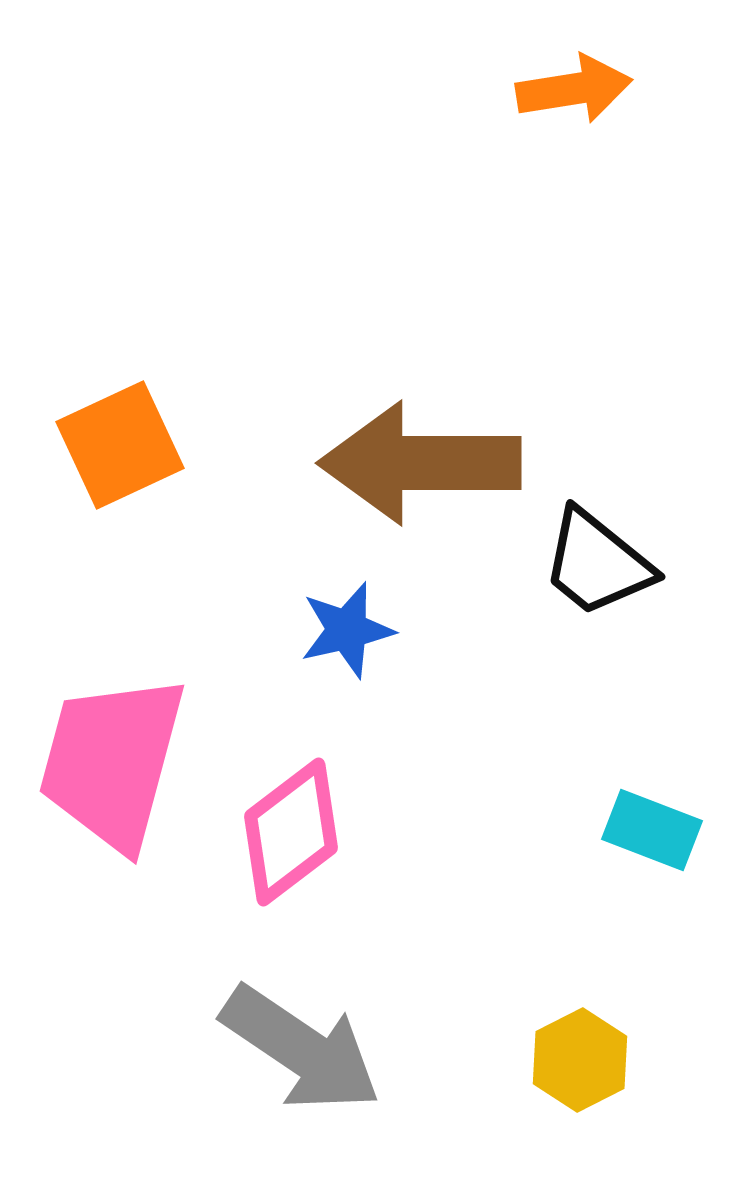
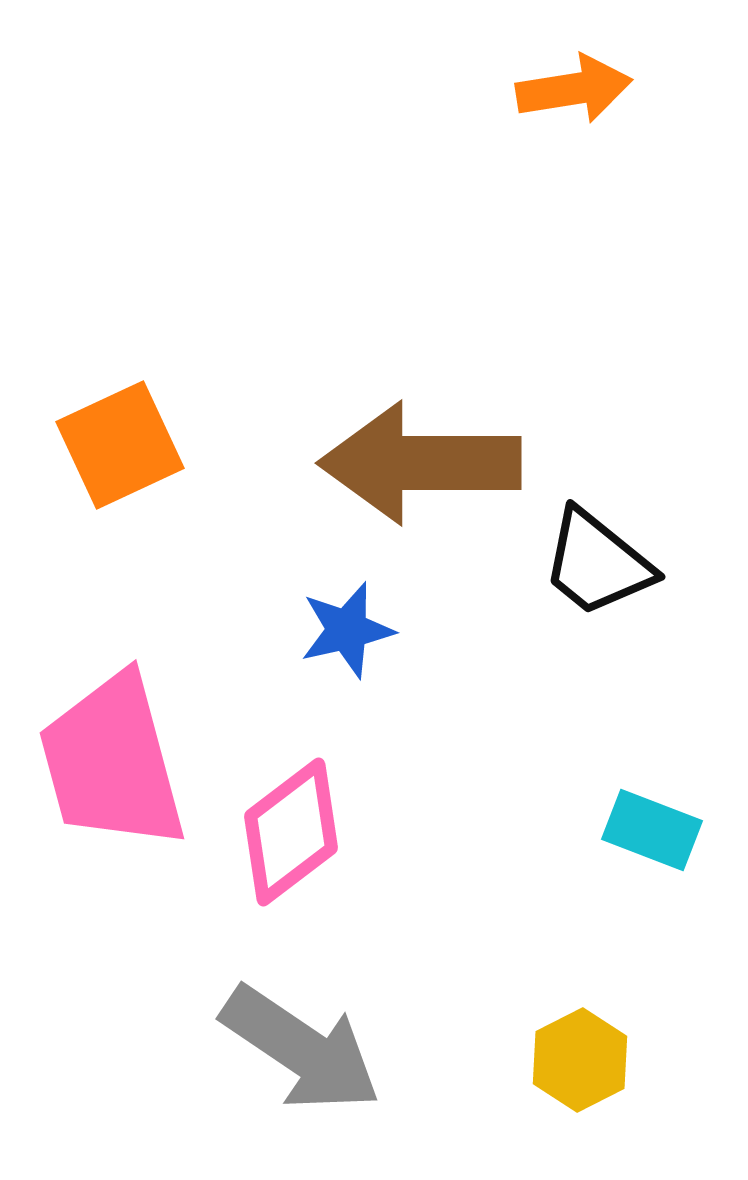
pink trapezoid: rotated 30 degrees counterclockwise
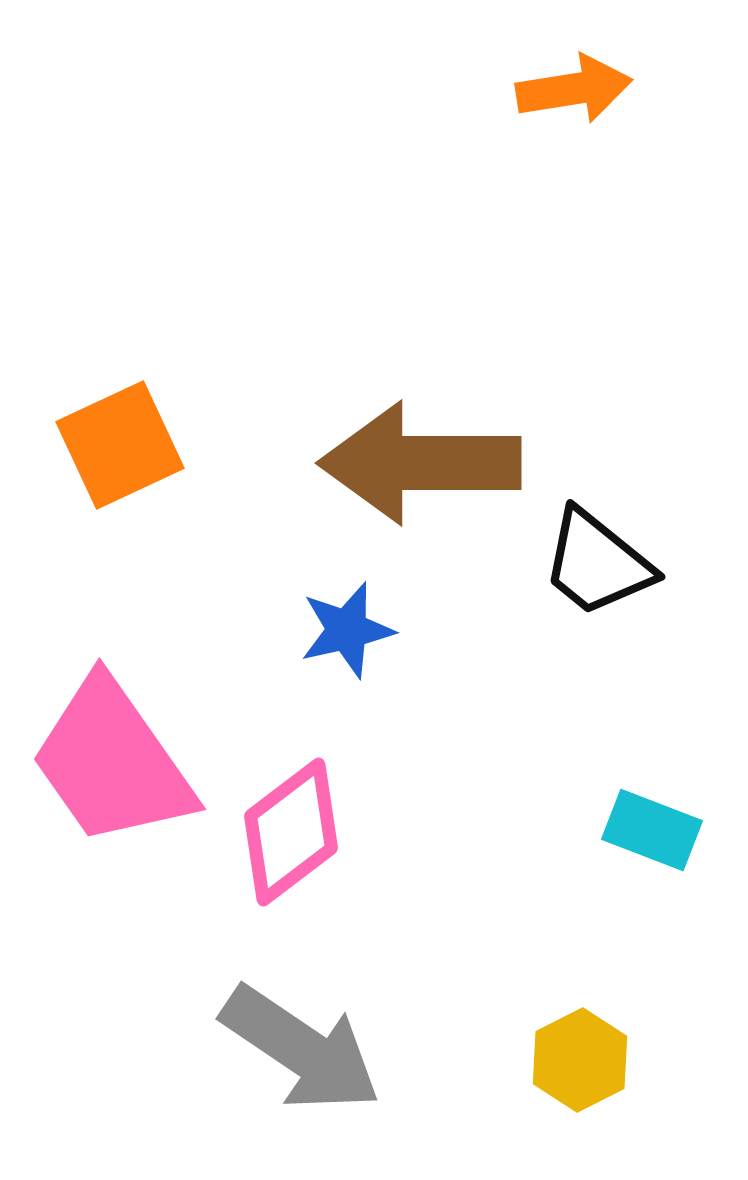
pink trapezoid: rotated 20 degrees counterclockwise
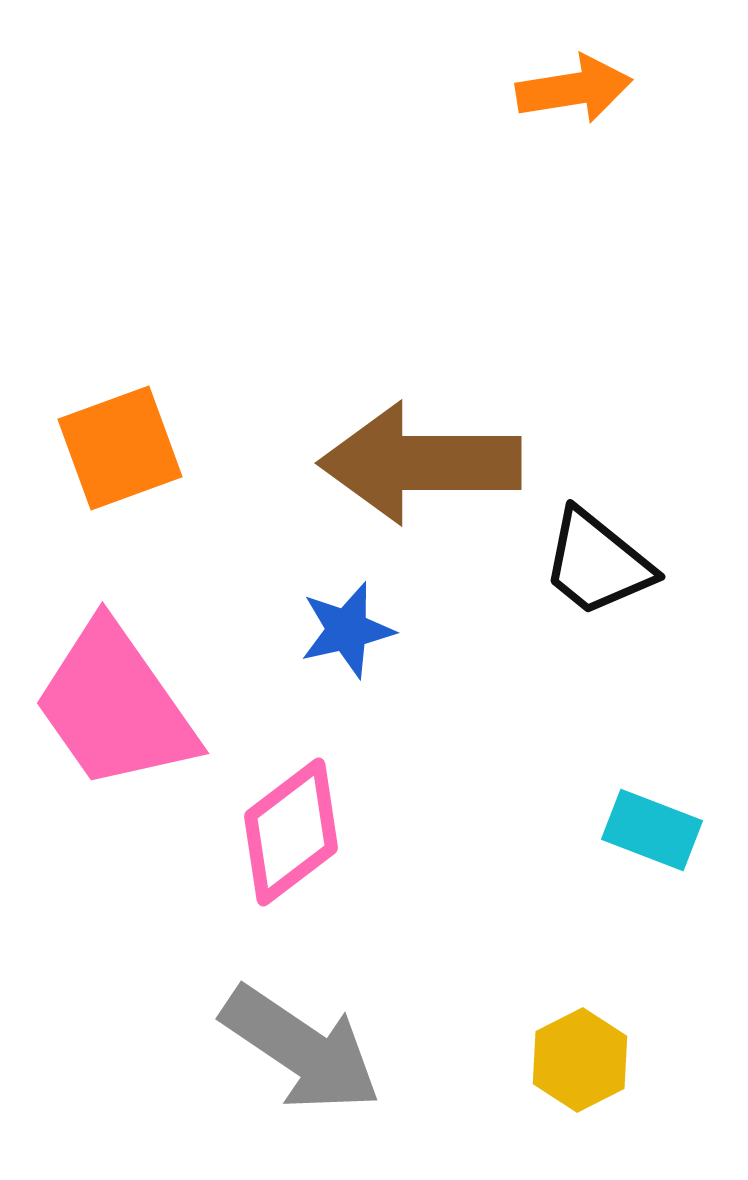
orange square: moved 3 px down; rotated 5 degrees clockwise
pink trapezoid: moved 3 px right, 56 px up
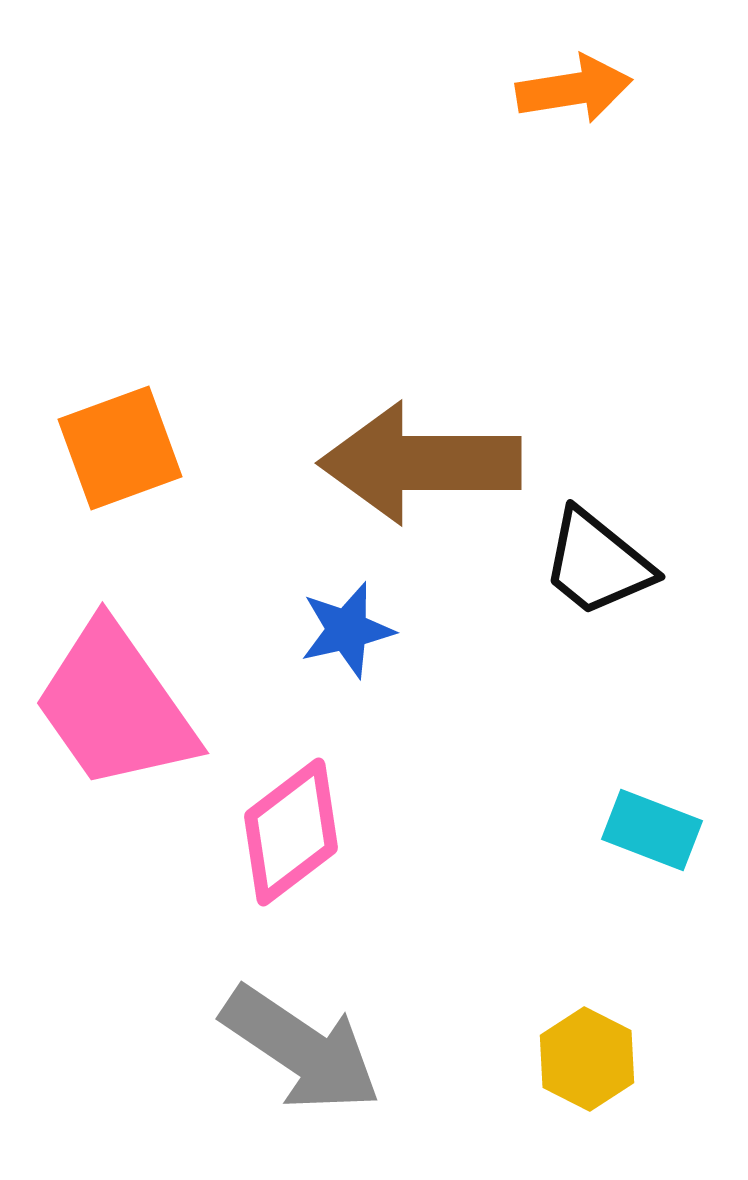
yellow hexagon: moved 7 px right, 1 px up; rotated 6 degrees counterclockwise
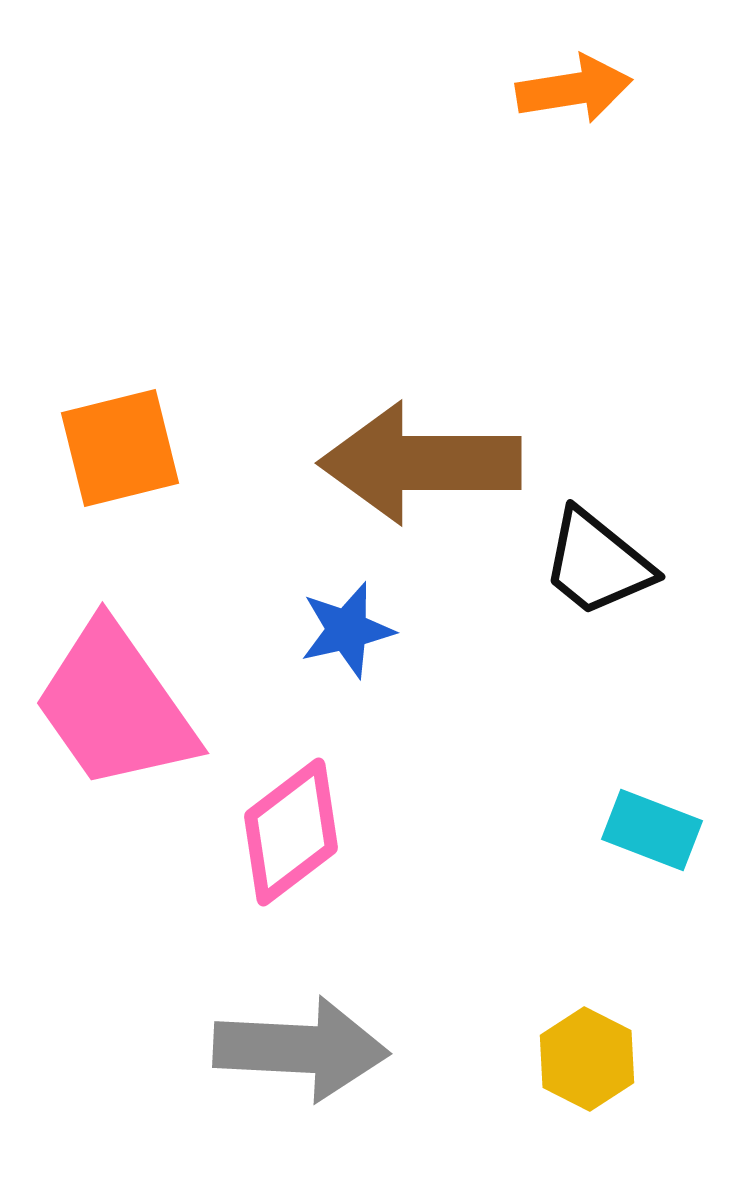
orange square: rotated 6 degrees clockwise
gray arrow: rotated 31 degrees counterclockwise
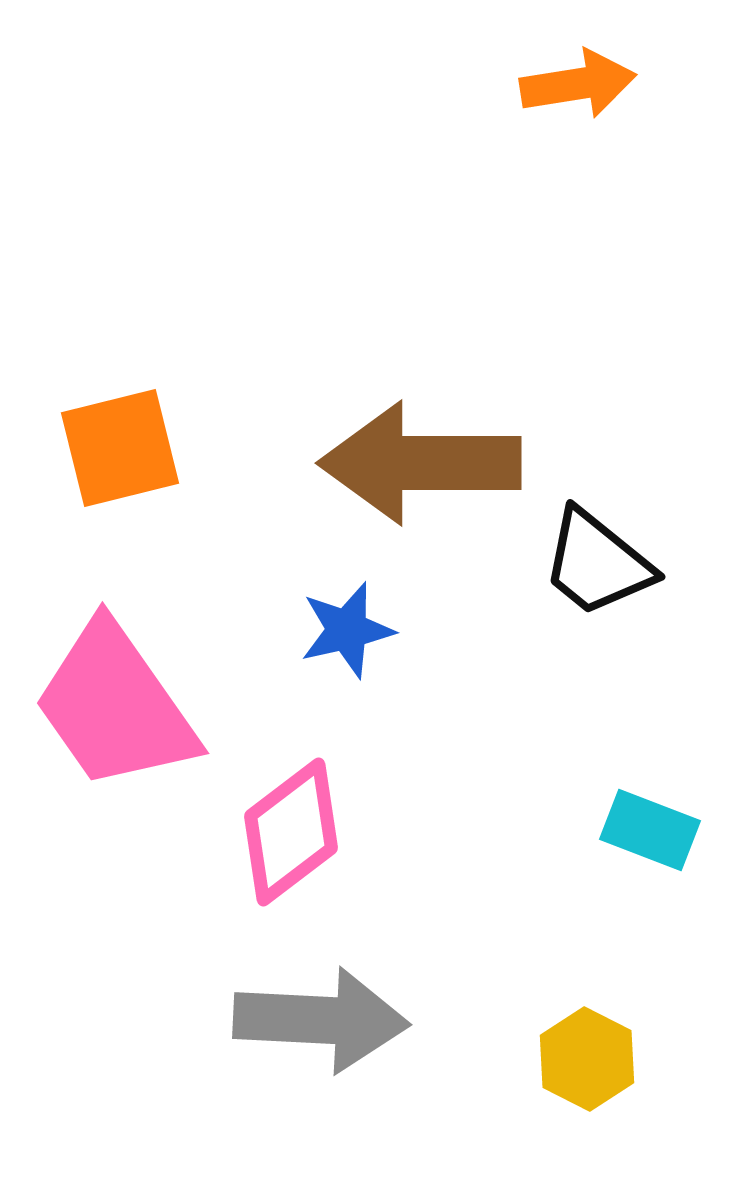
orange arrow: moved 4 px right, 5 px up
cyan rectangle: moved 2 px left
gray arrow: moved 20 px right, 29 px up
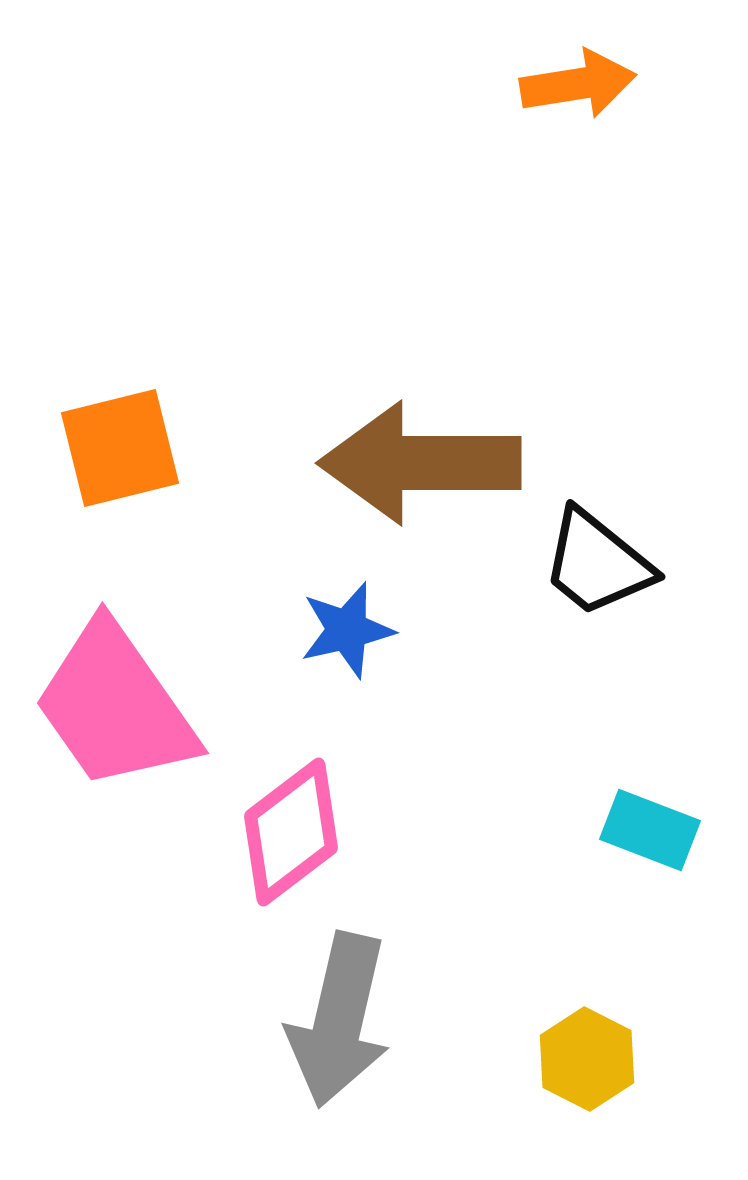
gray arrow: moved 18 px right; rotated 100 degrees clockwise
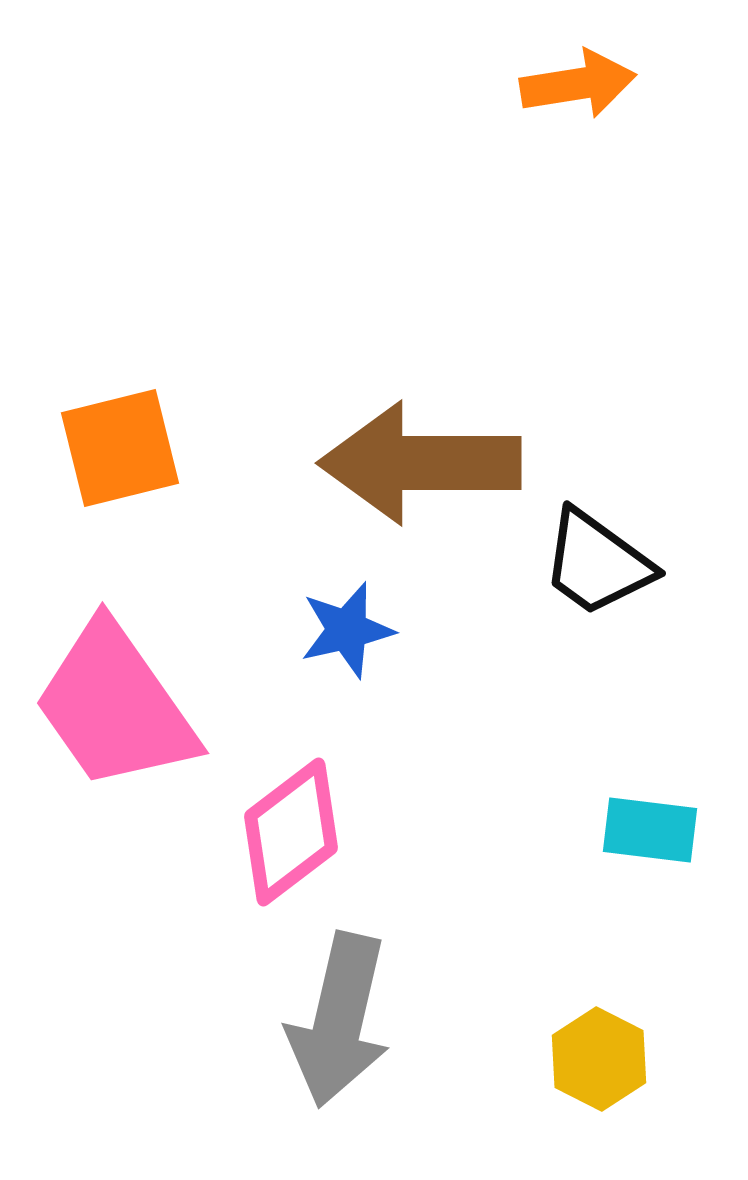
black trapezoid: rotated 3 degrees counterclockwise
cyan rectangle: rotated 14 degrees counterclockwise
yellow hexagon: moved 12 px right
